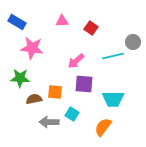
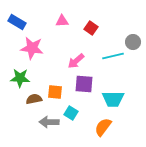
cyan square: moved 1 px left, 1 px up
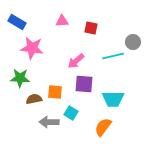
red square: rotated 24 degrees counterclockwise
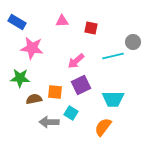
purple square: moved 3 px left, 1 px down; rotated 30 degrees counterclockwise
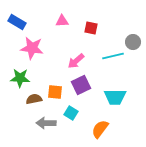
cyan trapezoid: moved 2 px right, 2 px up
gray arrow: moved 3 px left, 1 px down
orange semicircle: moved 3 px left, 2 px down
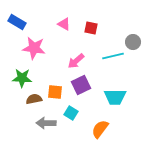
pink triangle: moved 2 px right, 3 px down; rotated 32 degrees clockwise
pink star: moved 2 px right
green star: moved 2 px right
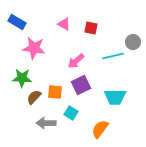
brown semicircle: moved 2 px up; rotated 35 degrees counterclockwise
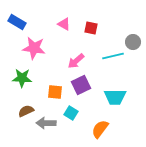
brown semicircle: moved 8 px left, 14 px down; rotated 21 degrees clockwise
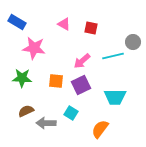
pink arrow: moved 6 px right
orange square: moved 1 px right, 11 px up
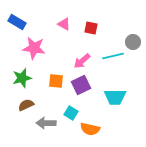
green star: rotated 18 degrees counterclockwise
brown semicircle: moved 6 px up
orange semicircle: moved 10 px left; rotated 114 degrees counterclockwise
